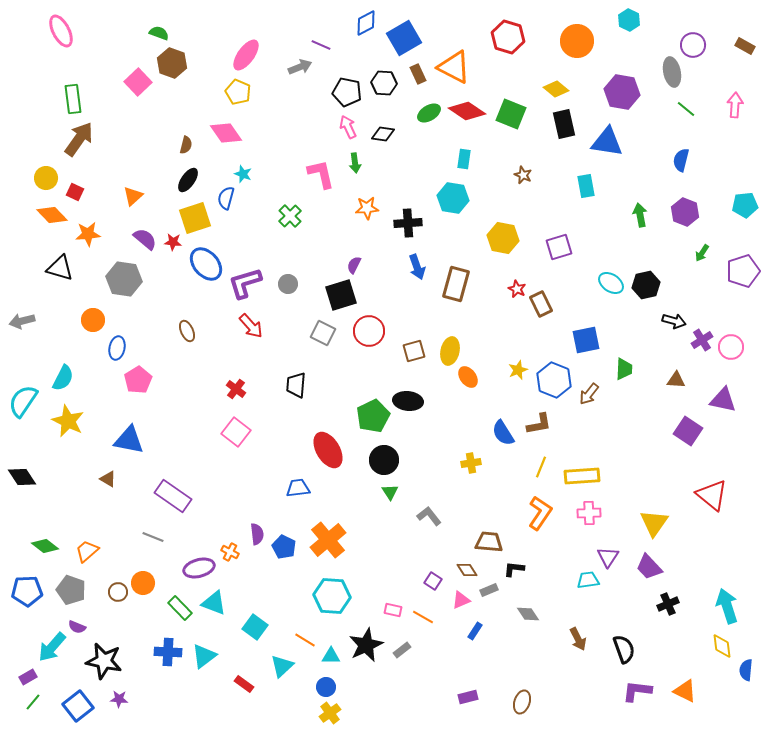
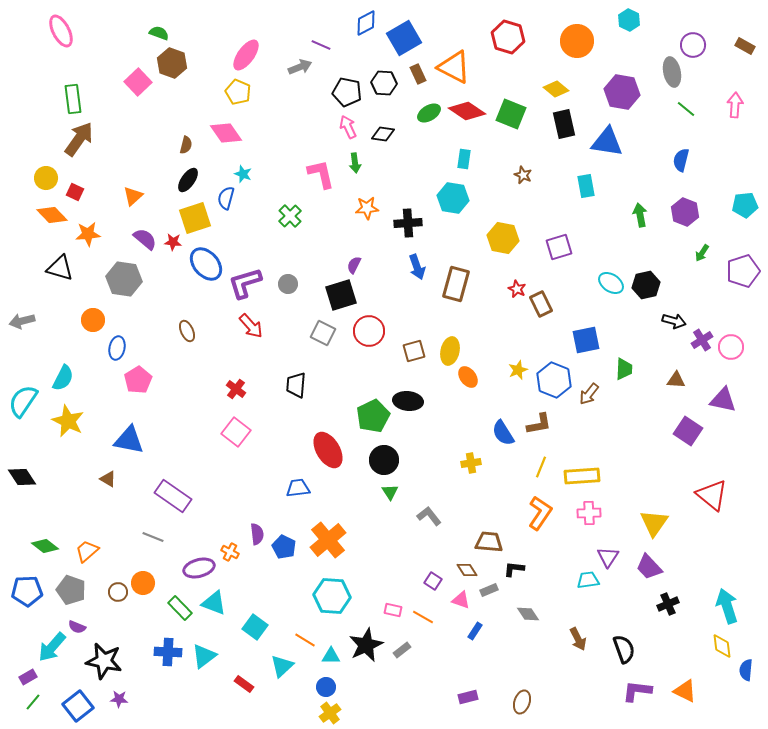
pink triangle at (461, 600): rotated 42 degrees clockwise
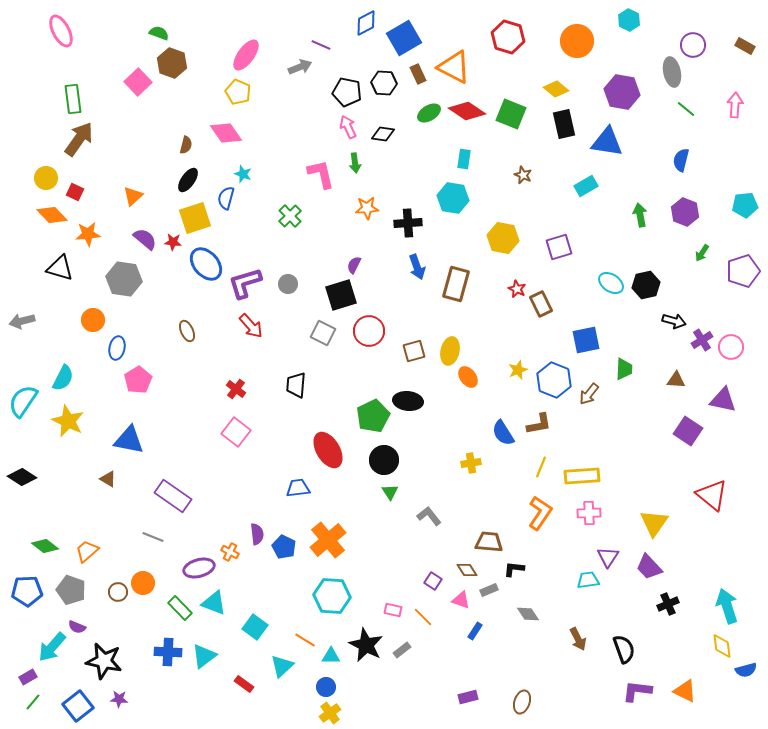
cyan rectangle at (586, 186): rotated 70 degrees clockwise
black diamond at (22, 477): rotated 24 degrees counterclockwise
orange line at (423, 617): rotated 15 degrees clockwise
black star at (366, 645): rotated 20 degrees counterclockwise
blue semicircle at (746, 670): rotated 110 degrees counterclockwise
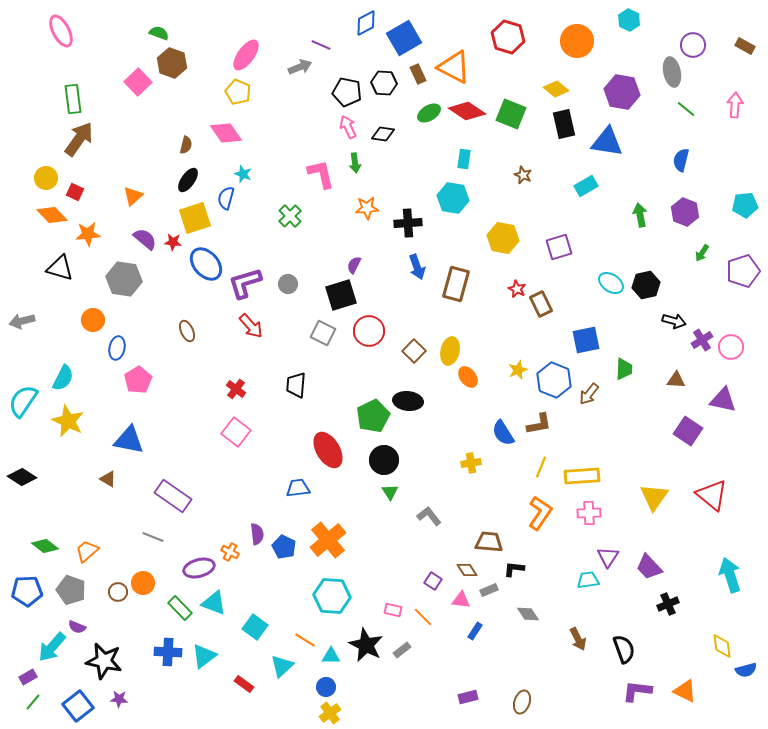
brown square at (414, 351): rotated 30 degrees counterclockwise
yellow triangle at (654, 523): moved 26 px up
pink triangle at (461, 600): rotated 12 degrees counterclockwise
cyan arrow at (727, 606): moved 3 px right, 31 px up
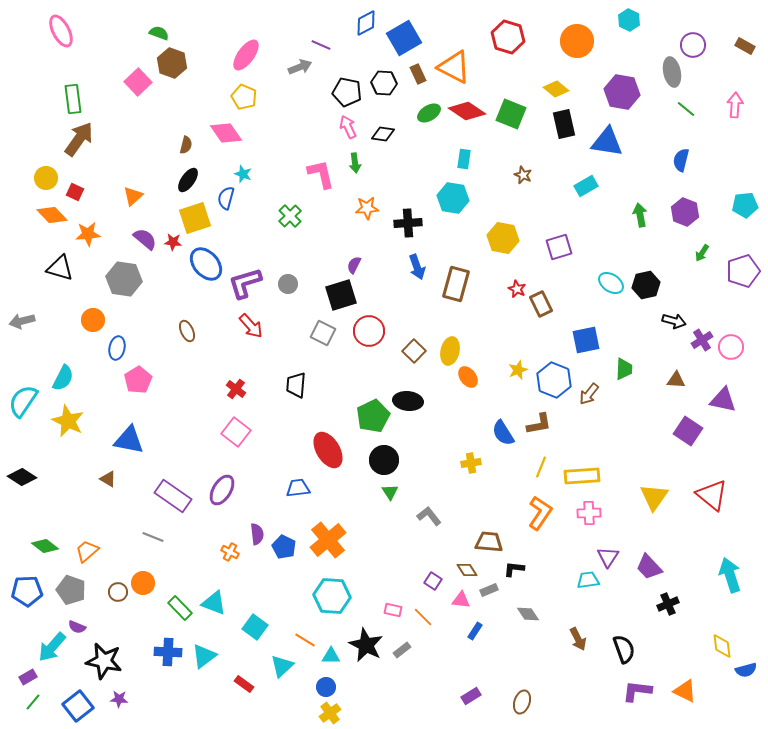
yellow pentagon at (238, 92): moved 6 px right, 5 px down
purple ellipse at (199, 568): moved 23 px right, 78 px up; rotated 44 degrees counterclockwise
purple rectangle at (468, 697): moved 3 px right, 1 px up; rotated 18 degrees counterclockwise
